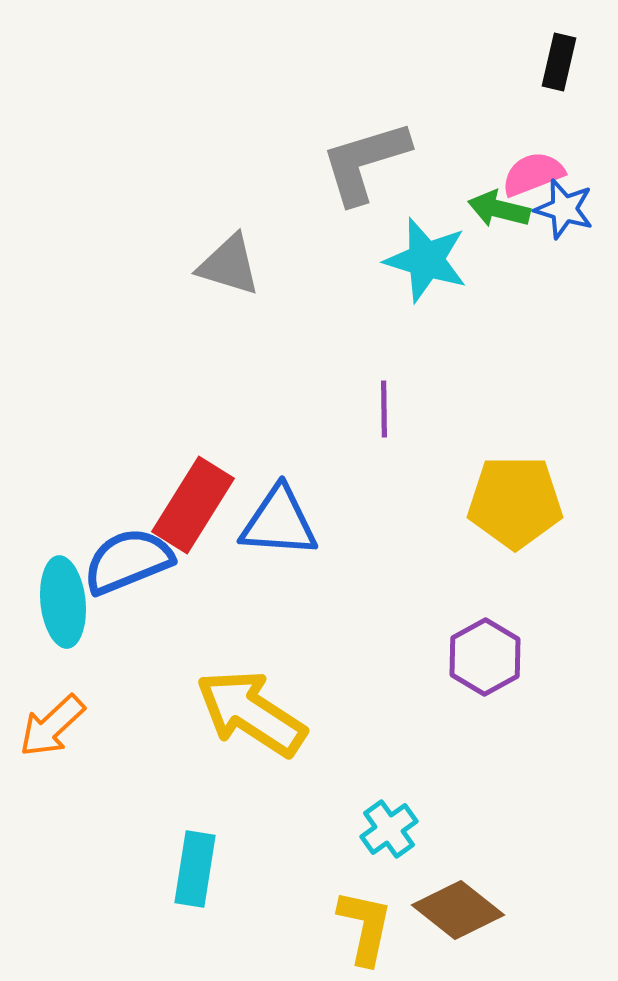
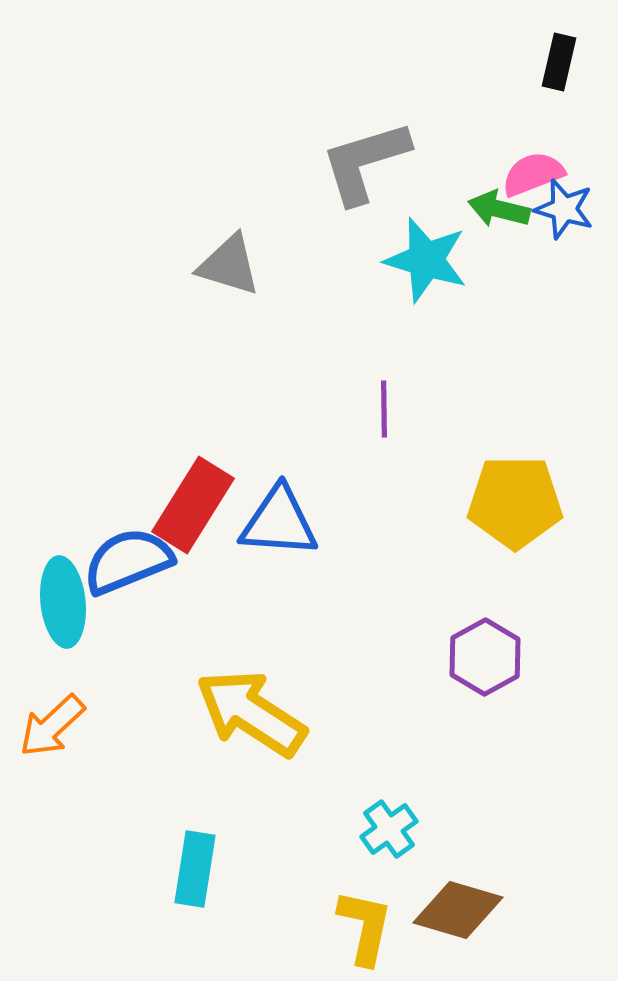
brown diamond: rotated 22 degrees counterclockwise
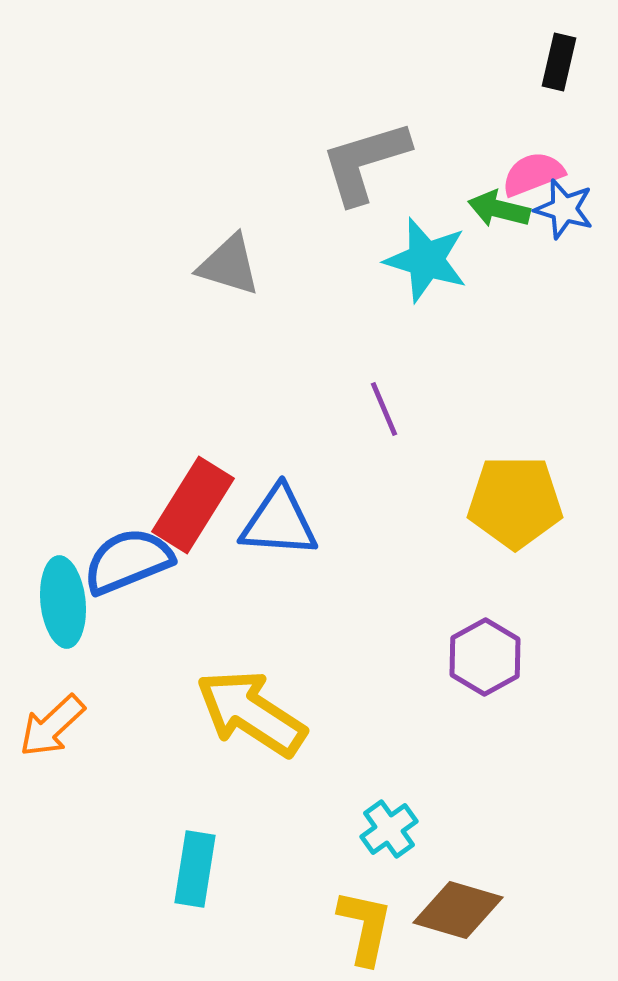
purple line: rotated 22 degrees counterclockwise
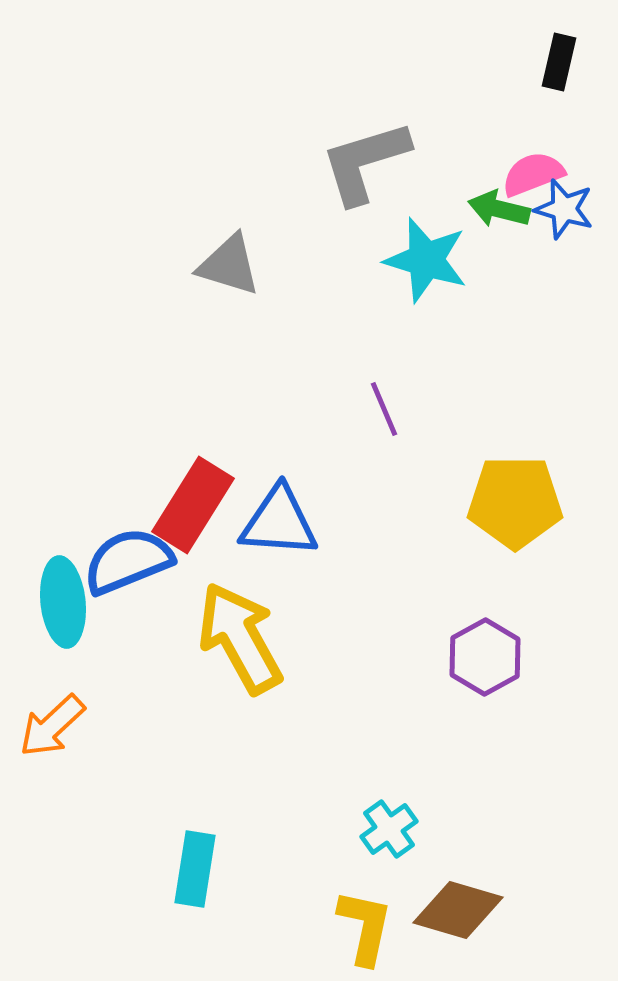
yellow arrow: moved 11 px left, 75 px up; rotated 28 degrees clockwise
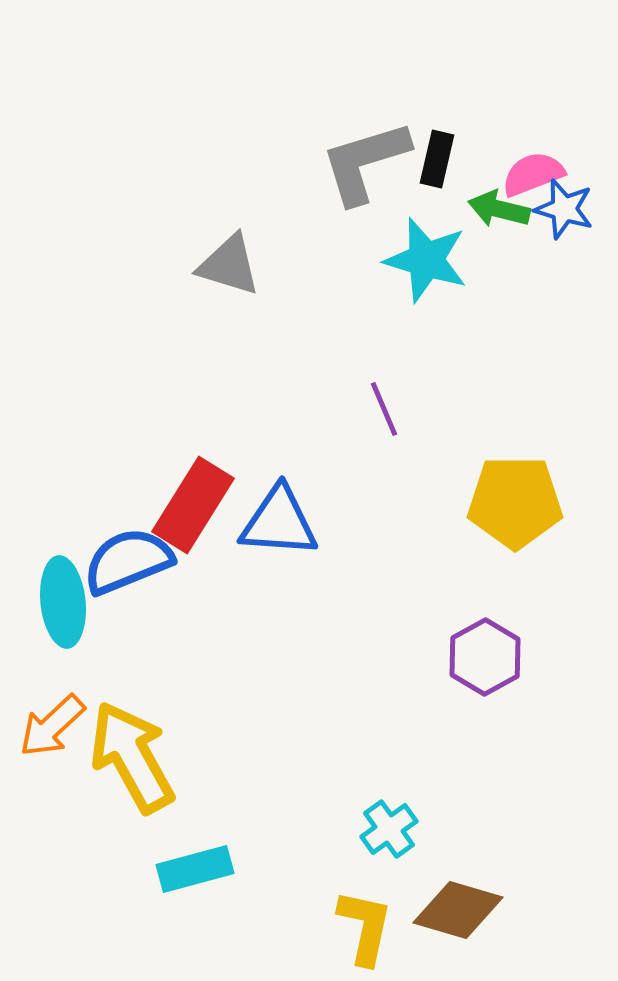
black rectangle: moved 122 px left, 97 px down
yellow arrow: moved 108 px left, 119 px down
cyan rectangle: rotated 66 degrees clockwise
